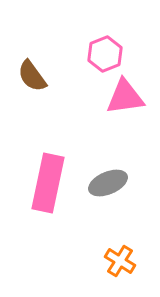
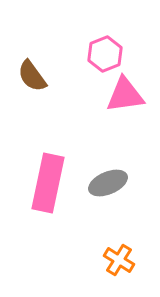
pink triangle: moved 2 px up
orange cross: moved 1 px left, 1 px up
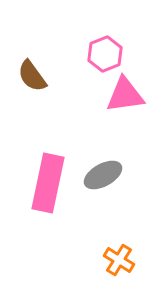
gray ellipse: moved 5 px left, 8 px up; rotated 6 degrees counterclockwise
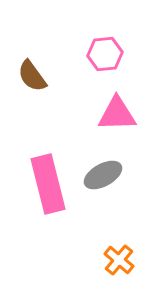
pink hexagon: rotated 16 degrees clockwise
pink triangle: moved 8 px left, 19 px down; rotated 6 degrees clockwise
pink rectangle: moved 1 px down; rotated 26 degrees counterclockwise
orange cross: rotated 8 degrees clockwise
